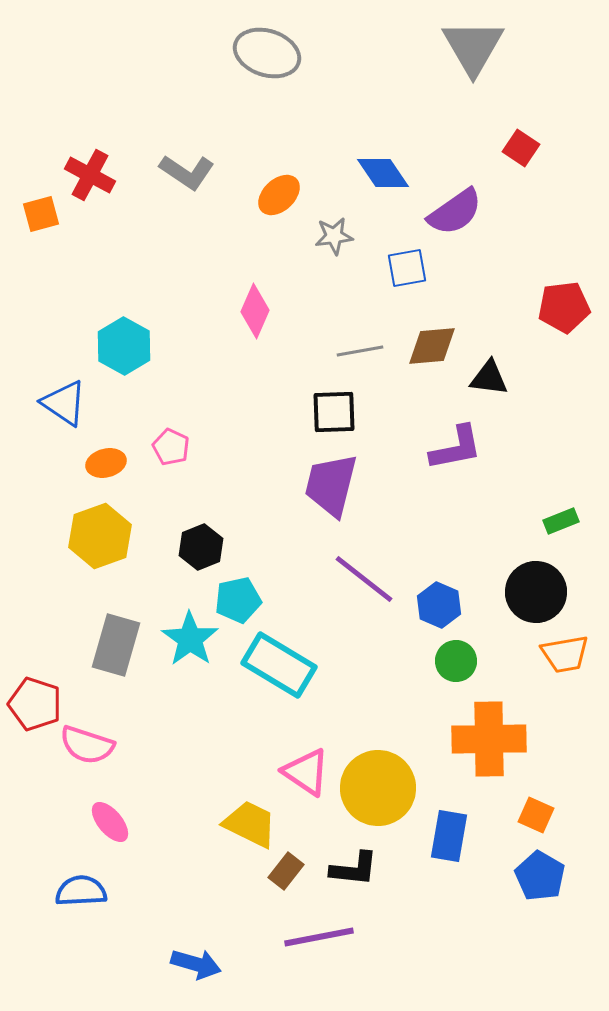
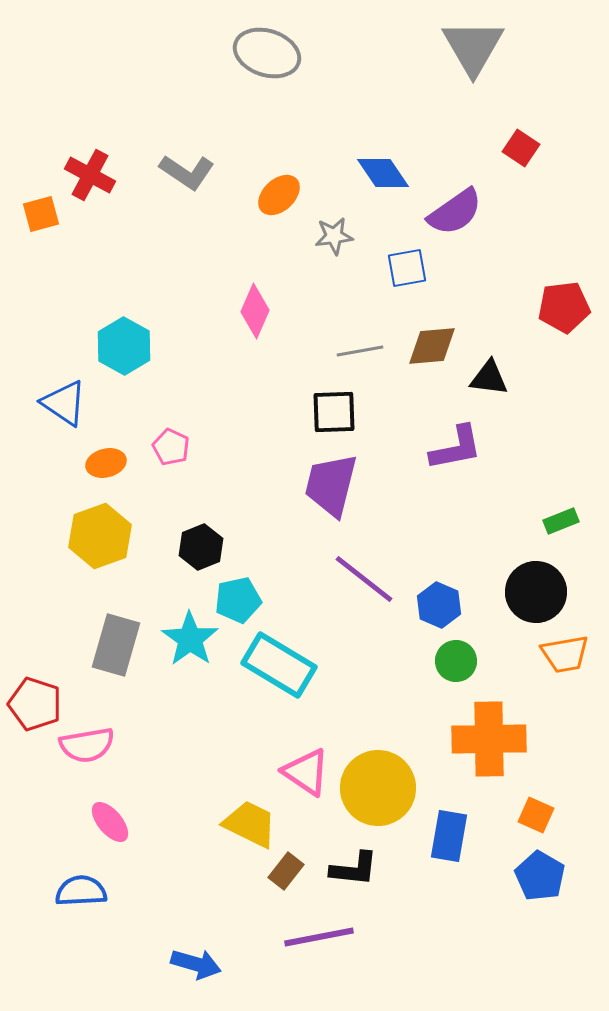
pink semicircle at (87, 745): rotated 28 degrees counterclockwise
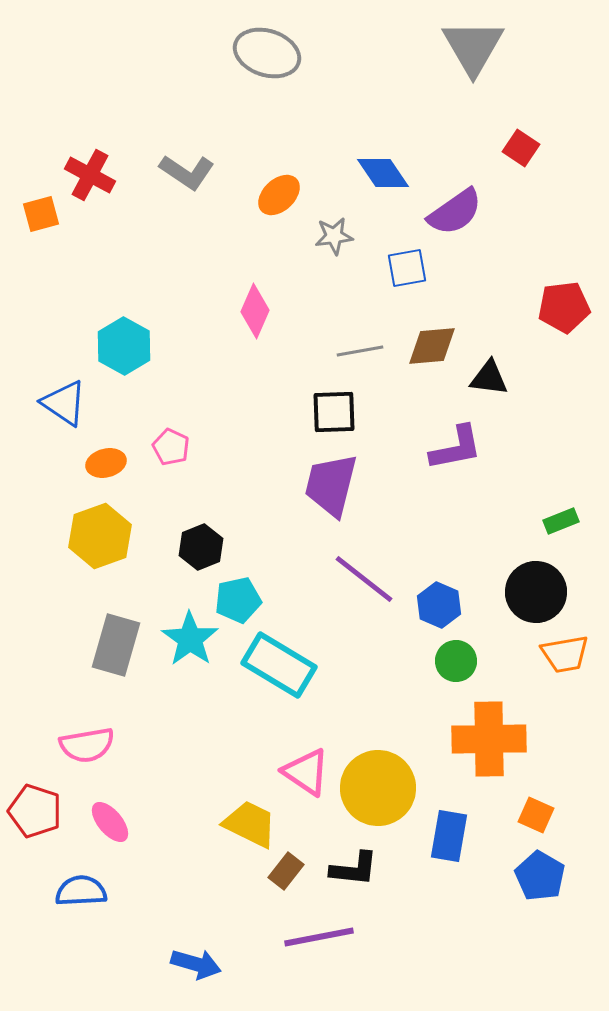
red pentagon at (35, 704): moved 107 px down
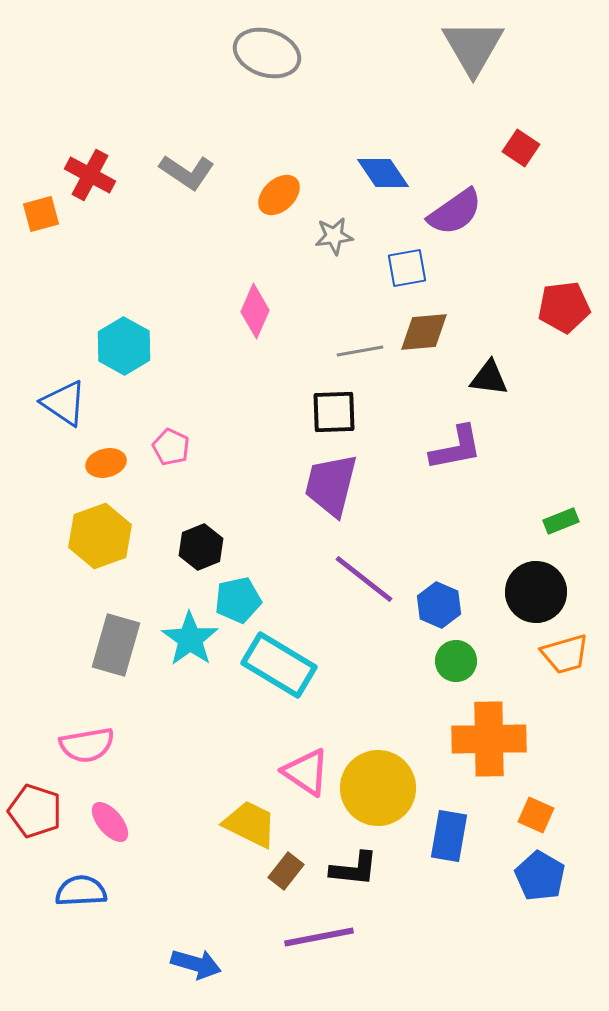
brown diamond at (432, 346): moved 8 px left, 14 px up
orange trapezoid at (565, 654): rotated 6 degrees counterclockwise
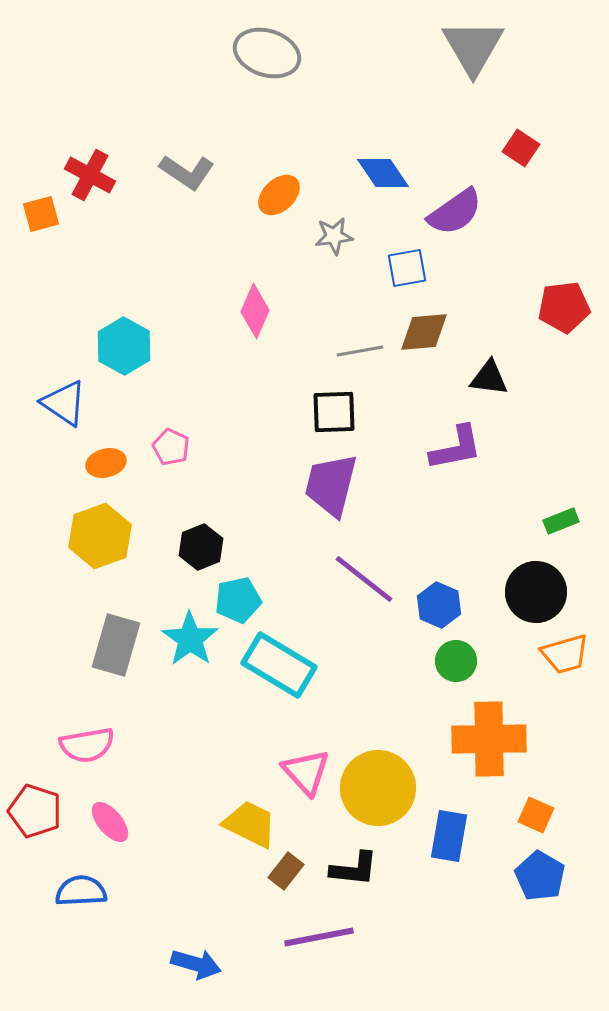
pink triangle at (306, 772): rotated 14 degrees clockwise
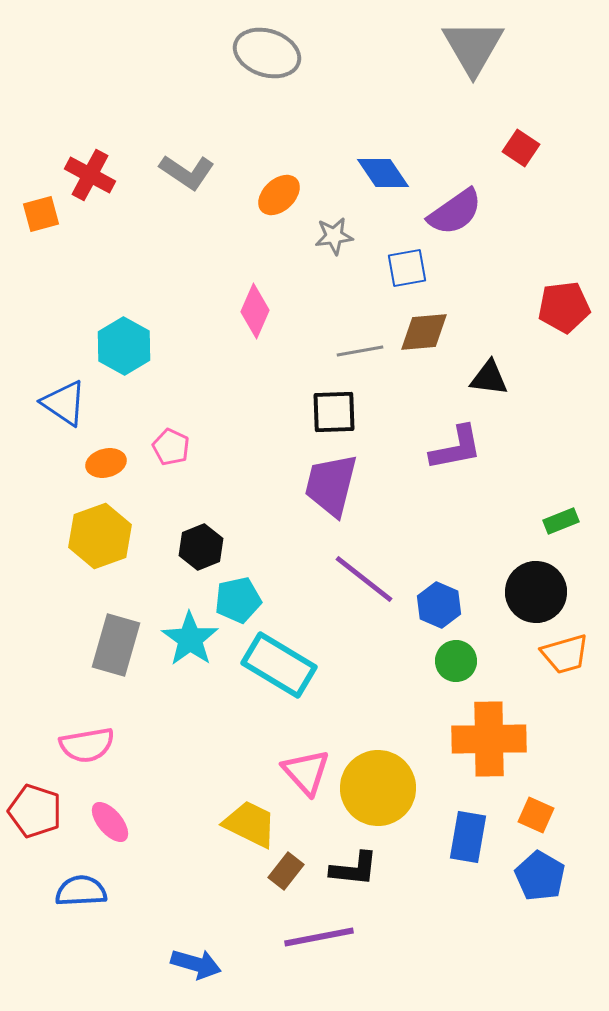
blue rectangle at (449, 836): moved 19 px right, 1 px down
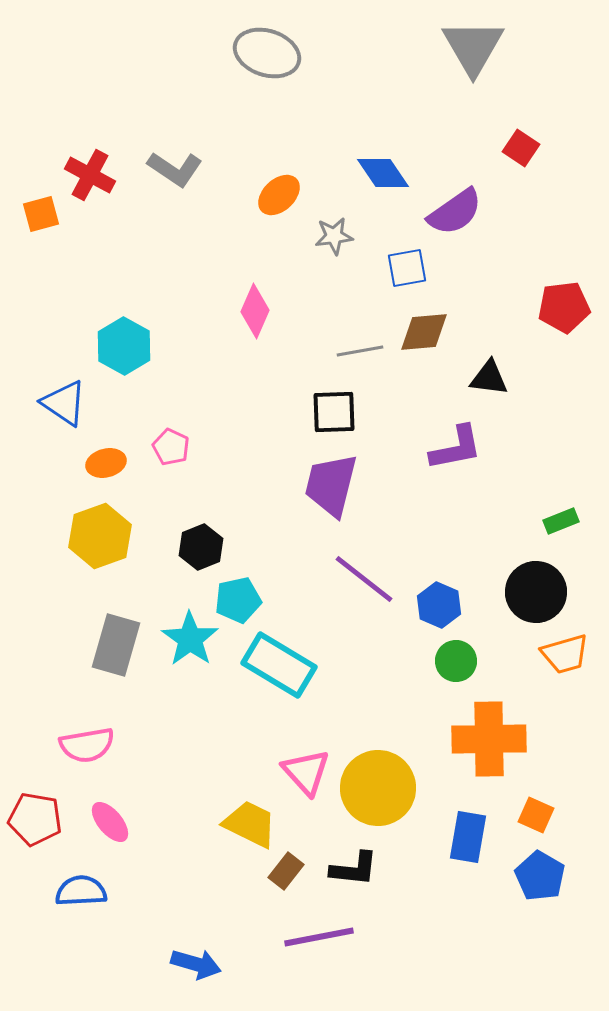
gray L-shape at (187, 172): moved 12 px left, 3 px up
red pentagon at (35, 811): moved 8 px down; rotated 8 degrees counterclockwise
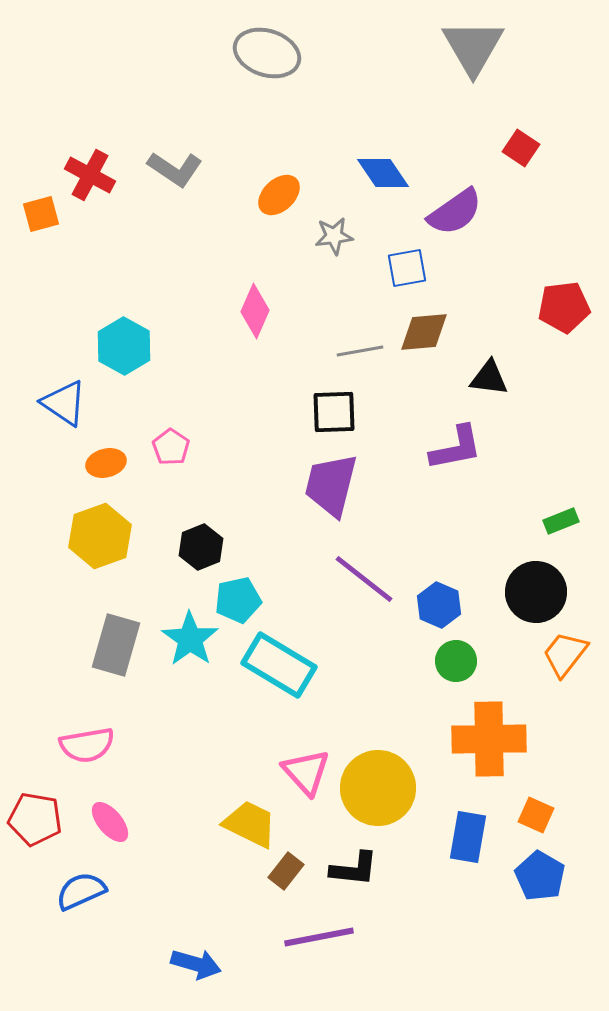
pink pentagon at (171, 447): rotated 9 degrees clockwise
orange trapezoid at (565, 654): rotated 144 degrees clockwise
blue semicircle at (81, 891): rotated 21 degrees counterclockwise
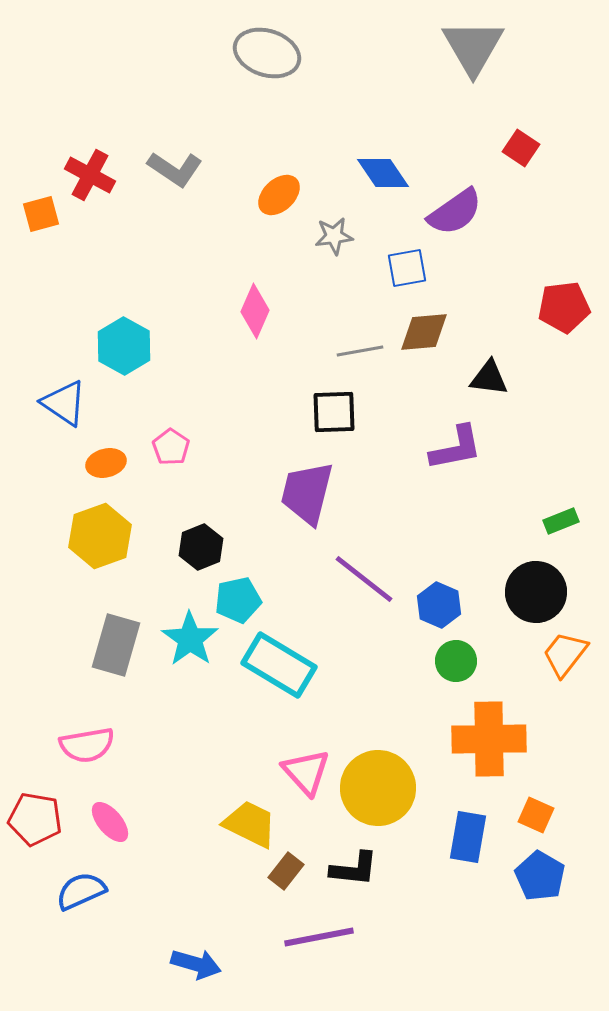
purple trapezoid at (331, 485): moved 24 px left, 8 px down
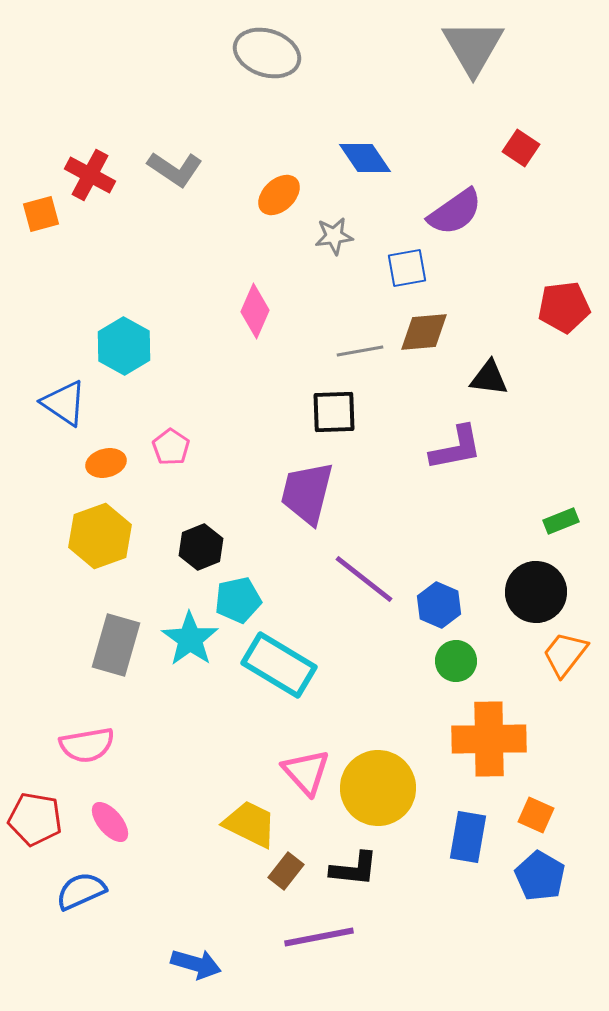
blue diamond at (383, 173): moved 18 px left, 15 px up
